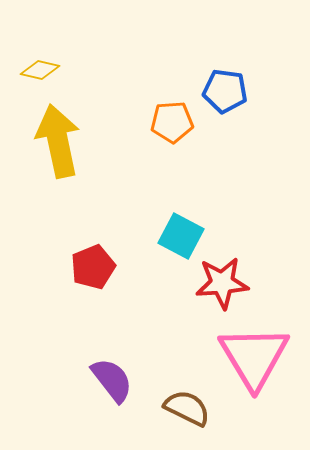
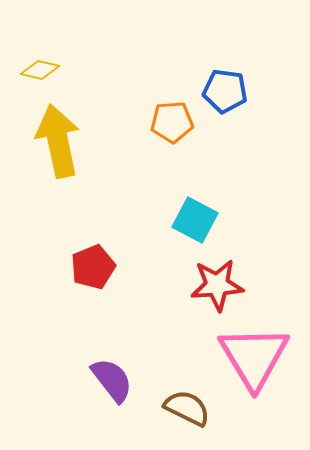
cyan square: moved 14 px right, 16 px up
red star: moved 5 px left, 2 px down
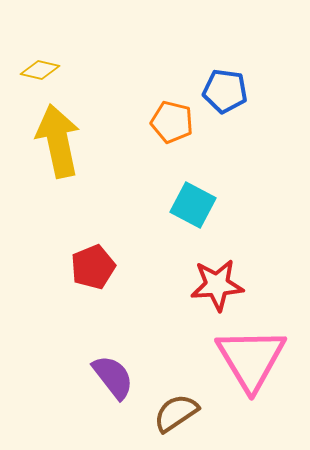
orange pentagon: rotated 18 degrees clockwise
cyan square: moved 2 px left, 15 px up
pink triangle: moved 3 px left, 2 px down
purple semicircle: moved 1 px right, 3 px up
brown semicircle: moved 11 px left, 5 px down; rotated 60 degrees counterclockwise
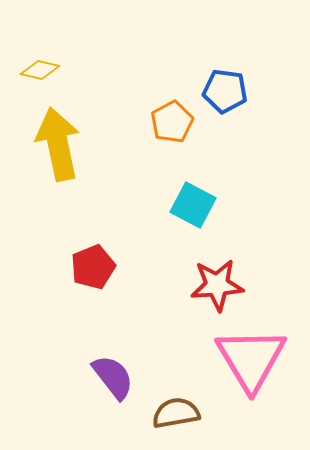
orange pentagon: rotated 30 degrees clockwise
yellow arrow: moved 3 px down
brown semicircle: rotated 24 degrees clockwise
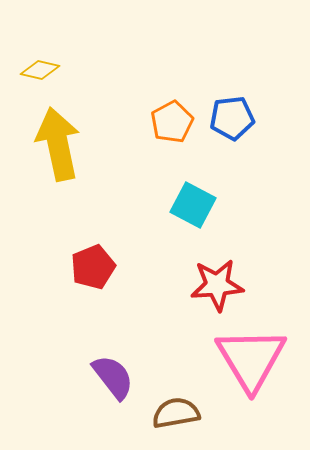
blue pentagon: moved 7 px right, 27 px down; rotated 15 degrees counterclockwise
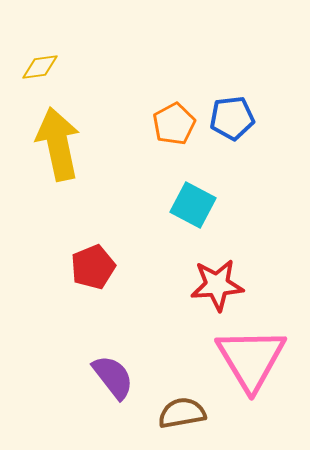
yellow diamond: moved 3 px up; rotated 21 degrees counterclockwise
orange pentagon: moved 2 px right, 2 px down
brown semicircle: moved 6 px right
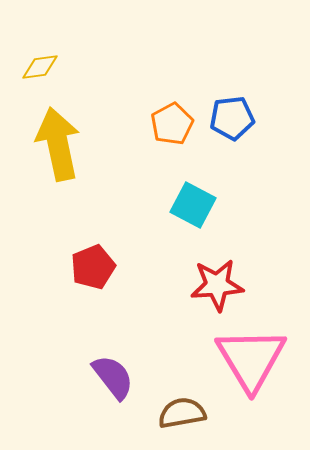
orange pentagon: moved 2 px left
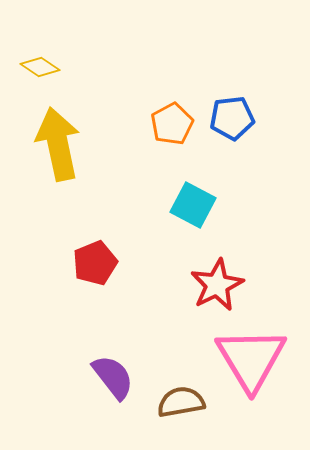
yellow diamond: rotated 42 degrees clockwise
red pentagon: moved 2 px right, 4 px up
red star: rotated 22 degrees counterclockwise
brown semicircle: moved 1 px left, 11 px up
